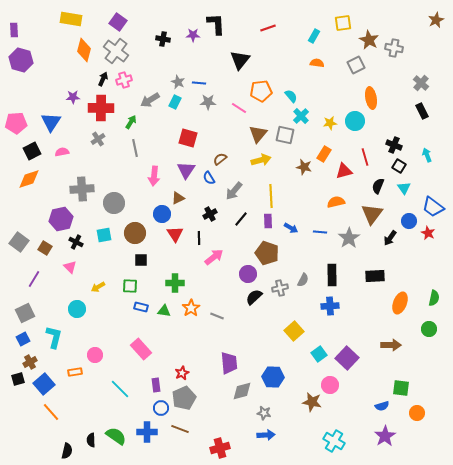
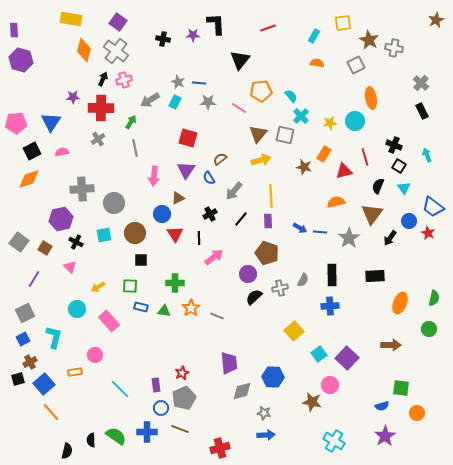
blue arrow at (291, 228): moved 9 px right
pink rectangle at (141, 349): moved 32 px left, 28 px up
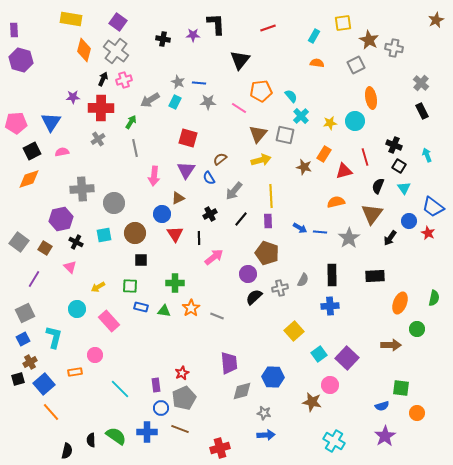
green circle at (429, 329): moved 12 px left
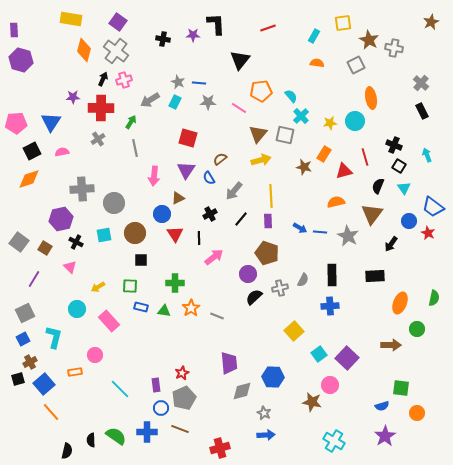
brown star at (436, 20): moved 5 px left, 2 px down
gray star at (349, 238): moved 1 px left, 2 px up; rotated 10 degrees counterclockwise
black arrow at (390, 238): moved 1 px right, 6 px down
gray star at (264, 413): rotated 16 degrees clockwise
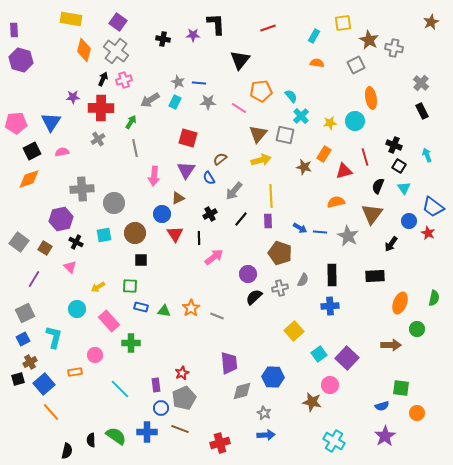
brown pentagon at (267, 253): moved 13 px right
green cross at (175, 283): moved 44 px left, 60 px down
red cross at (220, 448): moved 5 px up
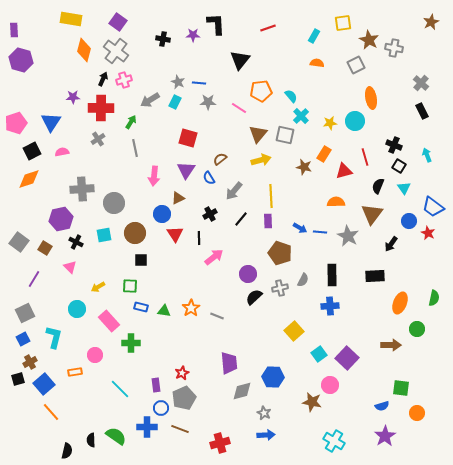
pink pentagon at (16, 123): rotated 15 degrees counterclockwise
orange semicircle at (336, 202): rotated 12 degrees clockwise
blue cross at (147, 432): moved 5 px up
